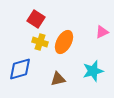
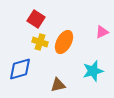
brown triangle: moved 6 px down
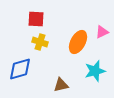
red square: rotated 30 degrees counterclockwise
orange ellipse: moved 14 px right
cyan star: moved 2 px right
brown triangle: moved 3 px right
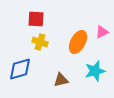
brown triangle: moved 5 px up
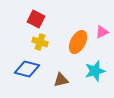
red square: rotated 24 degrees clockwise
blue diamond: moved 7 px right; rotated 30 degrees clockwise
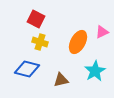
cyan star: rotated 15 degrees counterclockwise
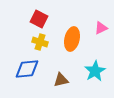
red square: moved 3 px right
pink triangle: moved 1 px left, 4 px up
orange ellipse: moved 6 px left, 3 px up; rotated 15 degrees counterclockwise
blue diamond: rotated 20 degrees counterclockwise
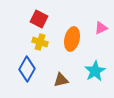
blue diamond: rotated 55 degrees counterclockwise
